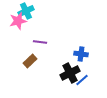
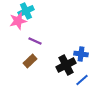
purple line: moved 5 px left, 1 px up; rotated 16 degrees clockwise
black cross: moved 4 px left, 8 px up
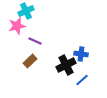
pink star: moved 1 px left, 5 px down
